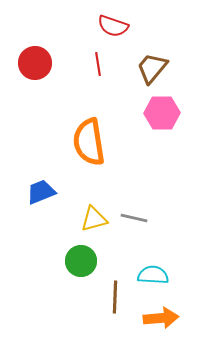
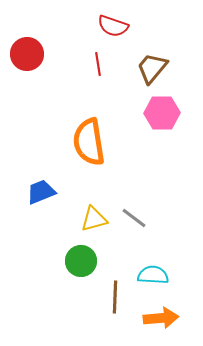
red circle: moved 8 px left, 9 px up
gray line: rotated 24 degrees clockwise
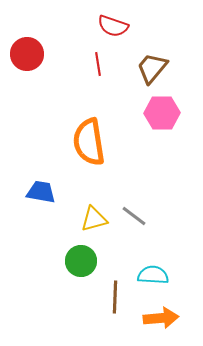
blue trapezoid: rotated 32 degrees clockwise
gray line: moved 2 px up
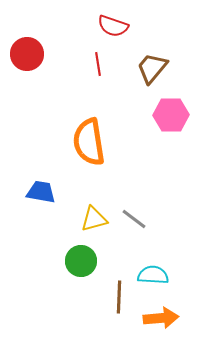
pink hexagon: moved 9 px right, 2 px down
gray line: moved 3 px down
brown line: moved 4 px right
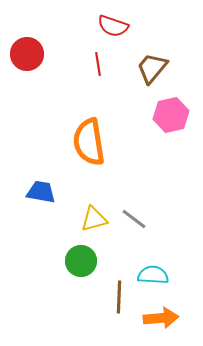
pink hexagon: rotated 12 degrees counterclockwise
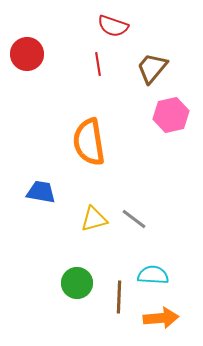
green circle: moved 4 px left, 22 px down
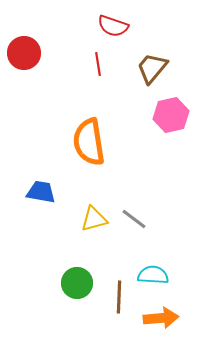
red circle: moved 3 px left, 1 px up
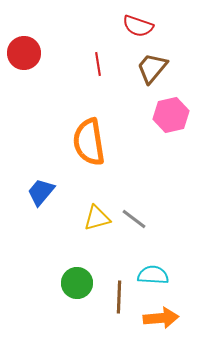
red semicircle: moved 25 px right
blue trapezoid: rotated 60 degrees counterclockwise
yellow triangle: moved 3 px right, 1 px up
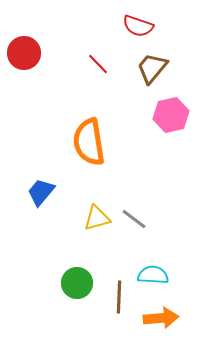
red line: rotated 35 degrees counterclockwise
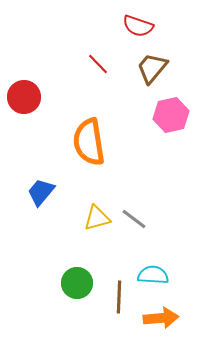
red circle: moved 44 px down
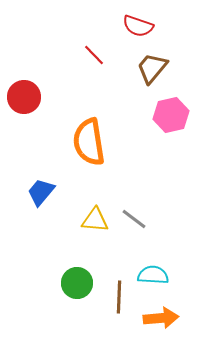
red line: moved 4 px left, 9 px up
yellow triangle: moved 2 px left, 2 px down; rotated 20 degrees clockwise
